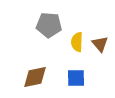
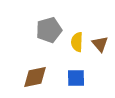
gray pentagon: moved 5 px down; rotated 20 degrees counterclockwise
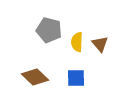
gray pentagon: rotated 30 degrees clockwise
brown diamond: rotated 56 degrees clockwise
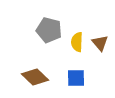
brown triangle: moved 1 px up
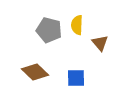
yellow semicircle: moved 17 px up
brown diamond: moved 5 px up
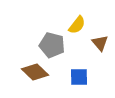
yellow semicircle: rotated 144 degrees counterclockwise
gray pentagon: moved 3 px right, 15 px down
blue square: moved 3 px right, 1 px up
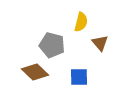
yellow semicircle: moved 4 px right, 3 px up; rotated 24 degrees counterclockwise
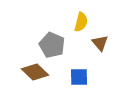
gray pentagon: rotated 10 degrees clockwise
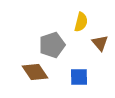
gray pentagon: rotated 30 degrees clockwise
brown diamond: rotated 12 degrees clockwise
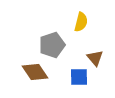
brown triangle: moved 5 px left, 15 px down
